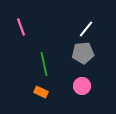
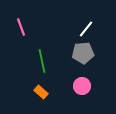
green line: moved 2 px left, 3 px up
orange rectangle: rotated 16 degrees clockwise
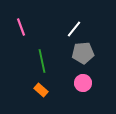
white line: moved 12 px left
pink circle: moved 1 px right, 3 px up
orange rectangle: moved 2 px up
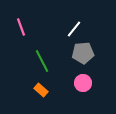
green line: rotated 15 degrees counterclockwise
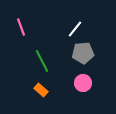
white line: moved 1 px right
